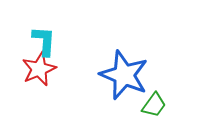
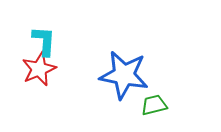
blue star: rotated 12 degrees counterclockwise
green trapezoid: rotated 140 degrees counterclockwise
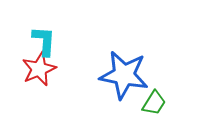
green trapezoid: moved 2 px up; rotated 136 degrees clockwise
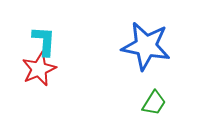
blue star: moved 22 px right, 29 px up
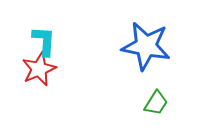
green trapezoid: moved 2 px right
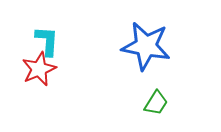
cyan L-shape: moved 3 px right
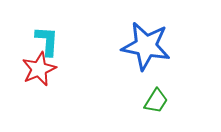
green trapezoid: moved 2 px up
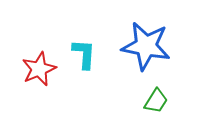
cyan L-shape: moved 37 px right, 13 px down
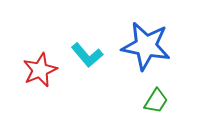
cyan L-shape: moved 3 px right, 1 px down; rotated 136 degrees clockwise
red star: moved 1 px right, 1 px down
